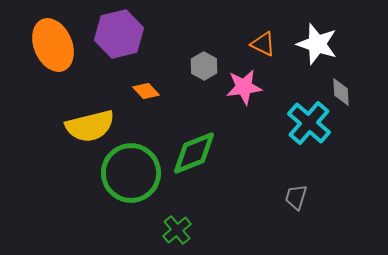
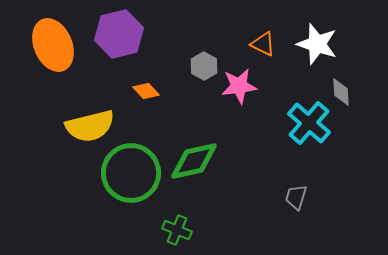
pink star: moved 5 px left, 1 px up
green diamond: moved 8 px down; rotated 9 degrees clockwise
green cross: rotated 28 degrees counterclockwise
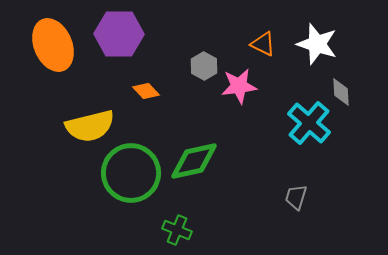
purple hexagon: rotated 15 degrees clockwise
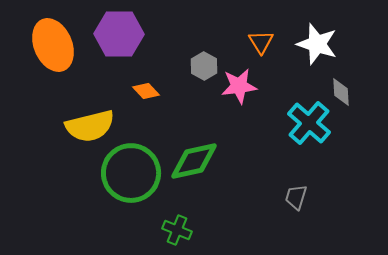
orange triangle: moved 2 px left, 2 px up; rotated 32 degrees clockwise
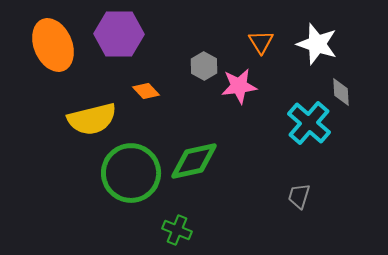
yellow semicircle: moved 2 px right, 7 px up
gray trapezoid: moved 3 px right, 1 px up
